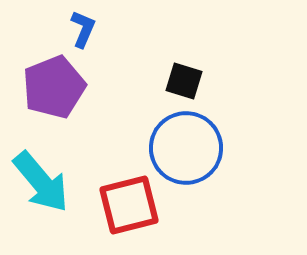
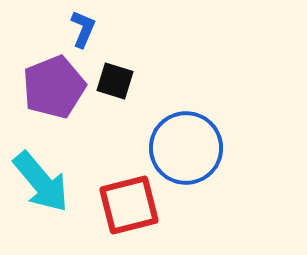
black square: moved 69 px left
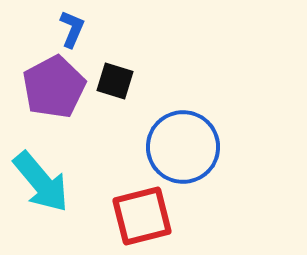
blue L-shape: moved 11 px left
purple pentagon: rotated 6 degrees counterclockwise
blue circle: moved 3 px left, 1 px up
red square: moved 13 px right, 11 px down
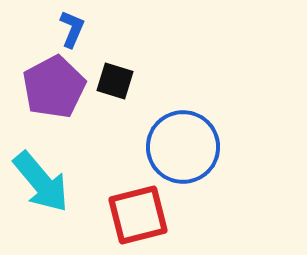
red square: moved 4 px left, 1 px up
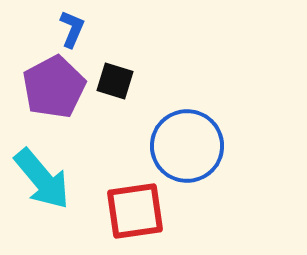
blue circle: moved 4 px right, 1 px up
cyan arrow: moved 1 px right, 3 px up
red square: moved 3 px left, 4 px up; rotated 6 degrees clockwise
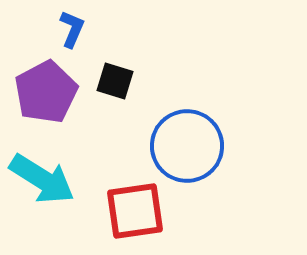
purple pentagon: moved 8 px left, 5 px down
cyan arrow: rotated 18 degrees counterclockwise
